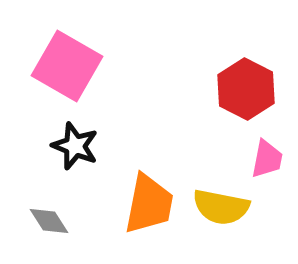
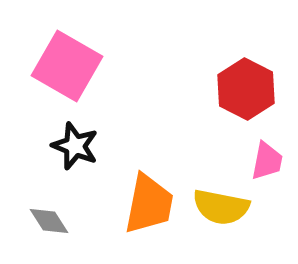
pink trapezoid: moved 2 px down
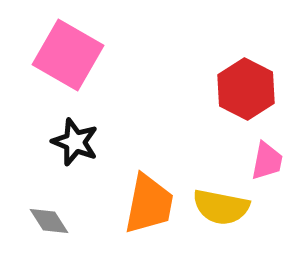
pink square: moved 1 px right, 11 px up
black star: moved 4 px up
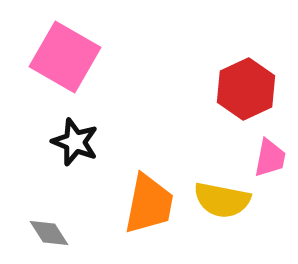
pink square: moved 3 px left, 2 px down
red hexagon: rotated 8 degrees clockwise
pink trapezoid: moved 3 px right, 3 px up
yellow semicircle: moved 1 px right, 7 px up
gray diamond: moved 12 px down
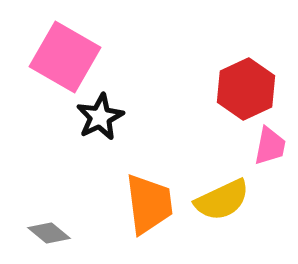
black star: moved 25 px right, 25 px up; rotated 24 degrees clockwise
pink trapezoid: moved 12 px up
yellow semicircle: rotated 36 degrees counterclockwise
orange trapezoid: rotated 18 degrees counterclockwise
gray diamond: rotated 18 degrees counterclockwise
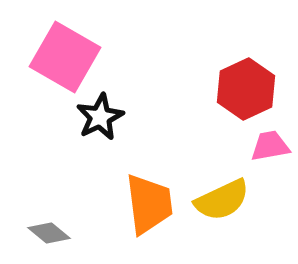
pink trapezoid: rotated 111 degrees counterclockwise
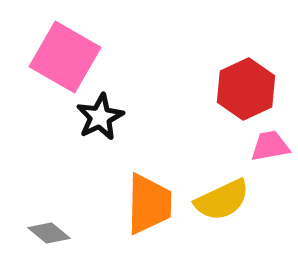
orange trapezoid: rotated 8 degrees clockwise
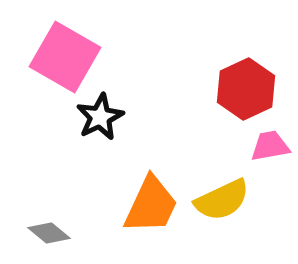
orange trapezoid: moved 2 px right, 1 px down; rotated 24 degrees clockwise
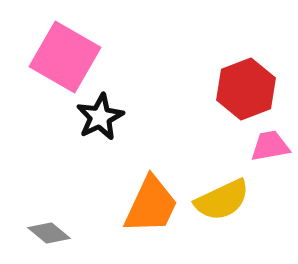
red hexagon: rotated 4 degrees clockwise
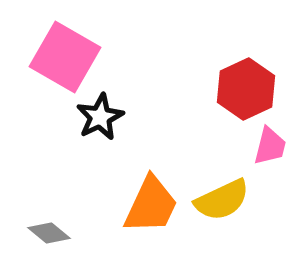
red hexagon: rotated 4 degrees counterclockwise
pink trapezoid: rotated 114 degrees clockwise
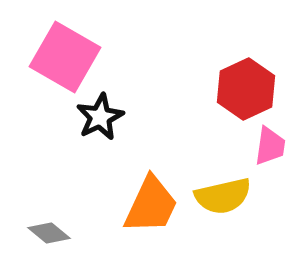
pink trapezoid: rotated 6 degrees counterclockwise
yellow semicircle: moved 1 px right, 4 px up; rotated 12 degrees clockwise
